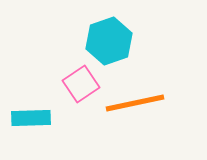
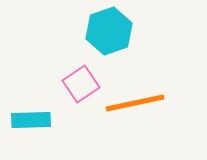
cyan hexagon: moved 10 px up
cyan rectangle: moved 2 px down
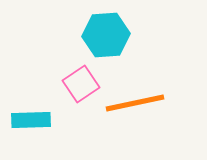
cyan hexagon: moved 3 px left, 4 px down; rotated 15 degrees clockwise
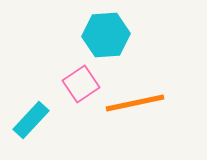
cyan rectangle: rotated 45 degrees counterclockwise
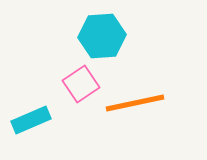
cyan hexagon: moved 4 px left, 1 px down
cyan rectangle: rotated 24 degrees clockwise
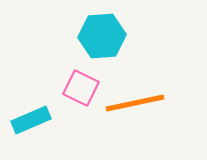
pink square: moved 4 px down; rotated 30 degrees counterclockwise
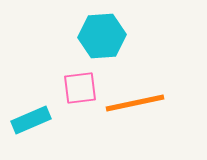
pink square: moved 1 px left; rotated 33 degrees counterclockwise
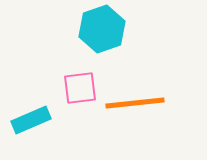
cyan hexagon: moved 7 px up; rotated 15 degrees counterclockwise
orange line: rotated 6 degrees clockwise
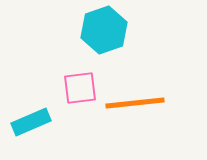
cyan hexagon: moved 2 px right, 1 px down
cyan rectangle: moved 2 px down
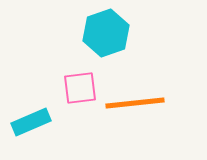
cyan hexagon: moved 2 px right, 3 px down
